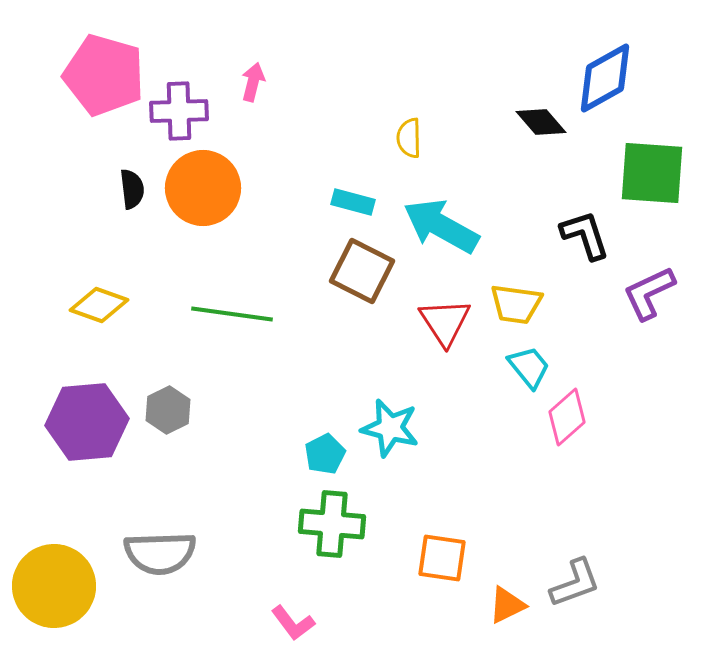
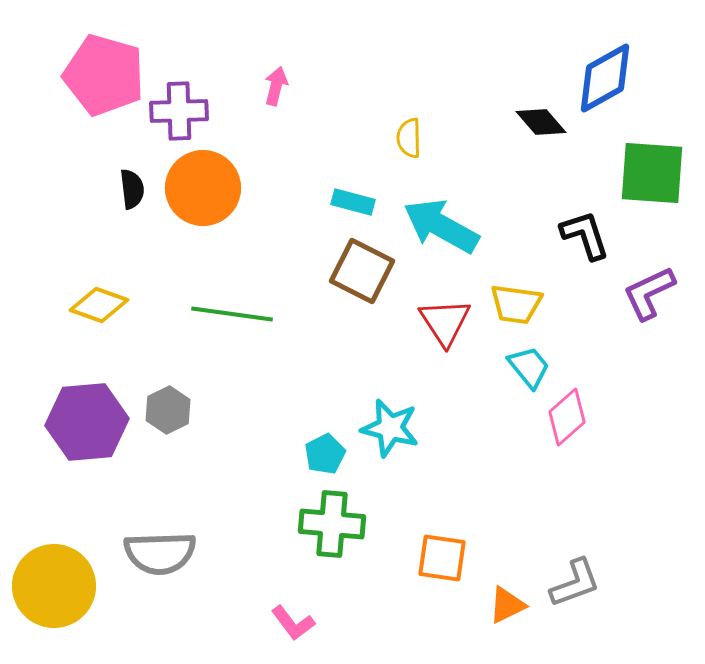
pink arrow: moved 23 px right, 4 px down
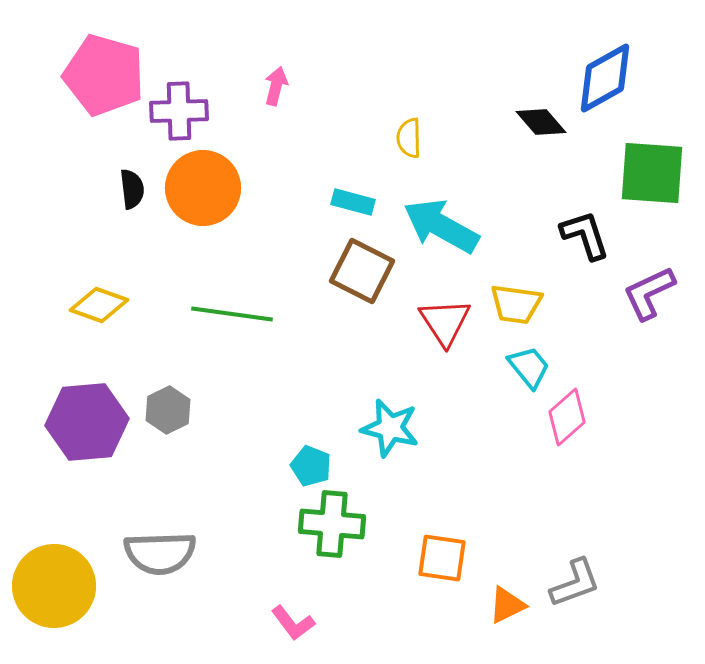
cyan pentagon: moved 14 px left, 12 px down; rotated 24 degrees counterclockwise
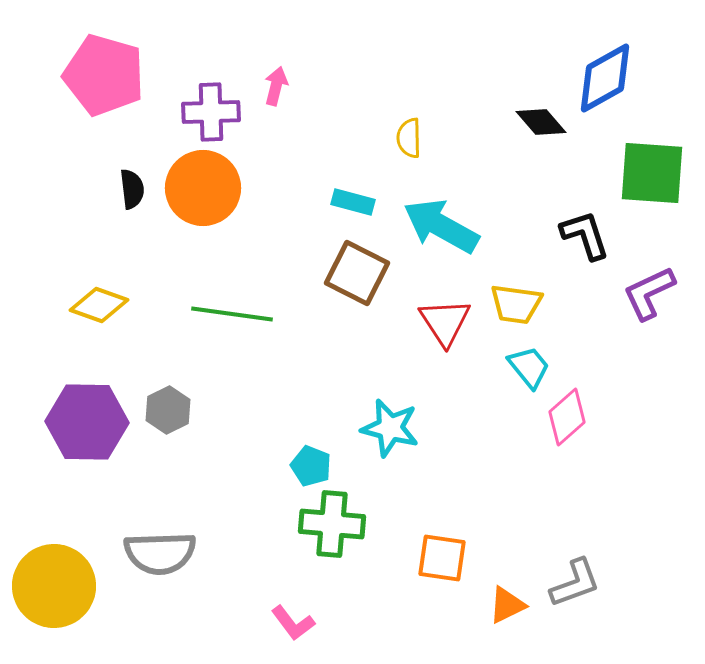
purple cross: moved 32 px right, 1 px down
brown square: moved 5 px left, 2 px down
purple hexagon: rotated 6 degrees clockwise
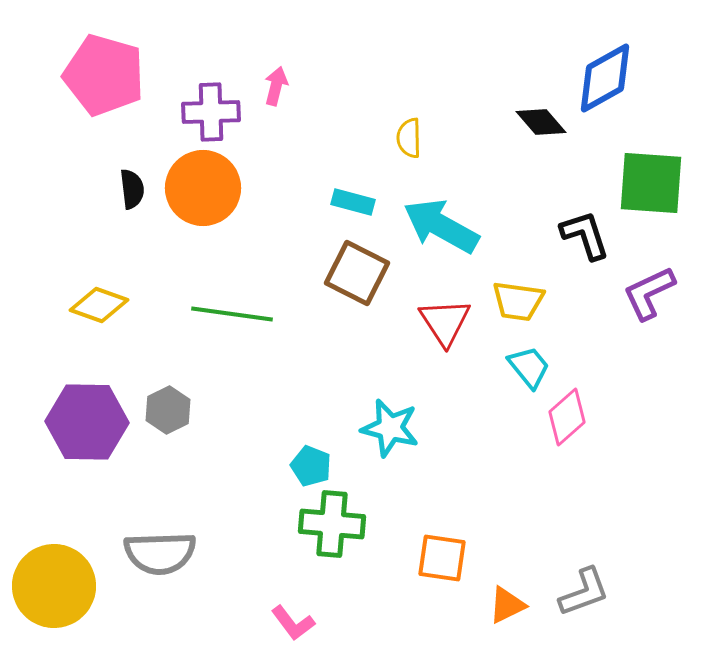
green square: moved 1 px left, 10 px down
yellow trapezoid: moved 2 px right, 3 px up
gray L-shape: moved 9 px right, 9 px down
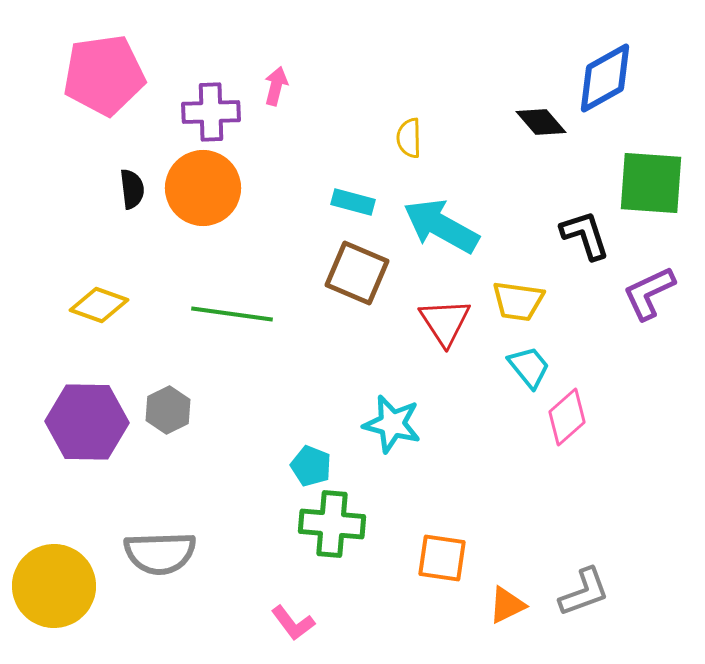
pink pentagon: rotated 24 degrees counterclockwise
brown square: rotated 4 degrees counterclockwise
cyan star: moved 2 px right, 4 px up
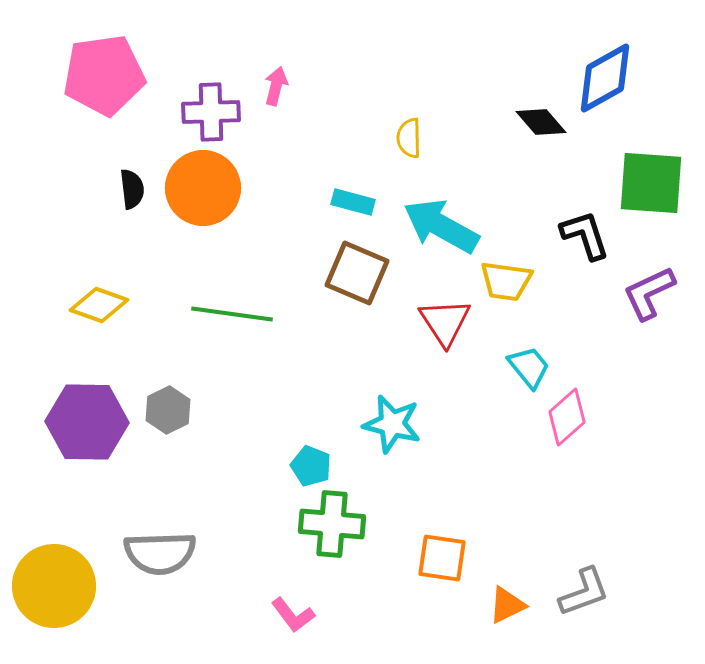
yellow trapezoid: moved 12 px left, 20 px up
pink L-shape: moved 8 px up
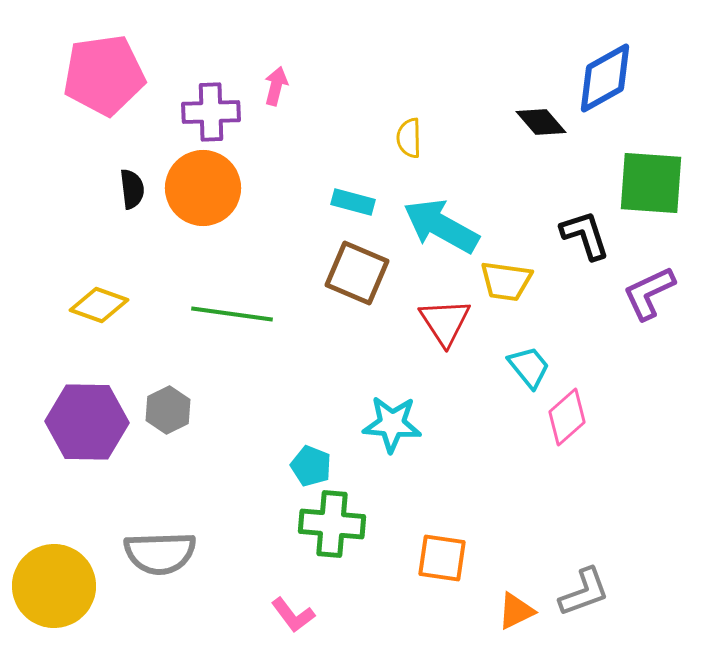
cyan star: rotated 10 degrees counterclockwise
orange triangle: moved 9 px right, 6 px down
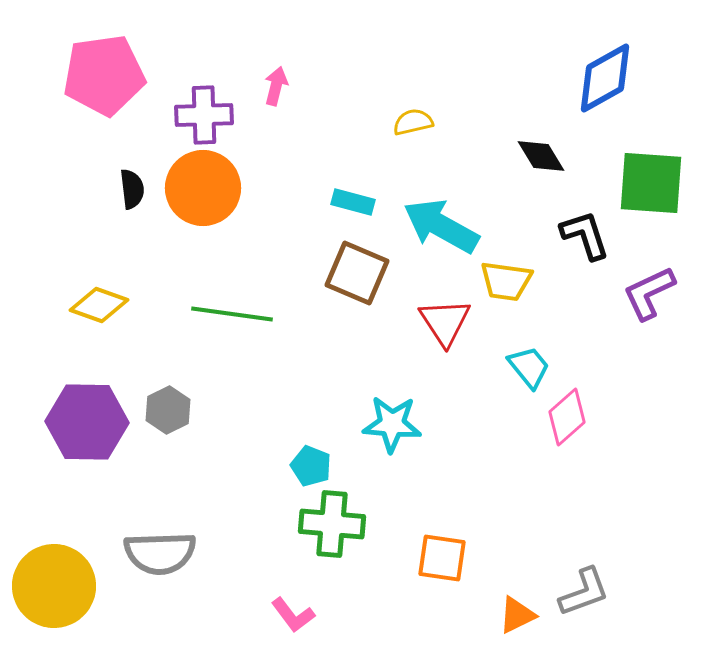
purple cross: moved 7 px left, 3 px down
black diamond: moved 34 px down; rotated 9 degrees clockwise
yellow semicircle: moved 4 px right, 16 px up; rotated 78 degrees clockwise
orange triangle: moved 1 px right, 4 px down
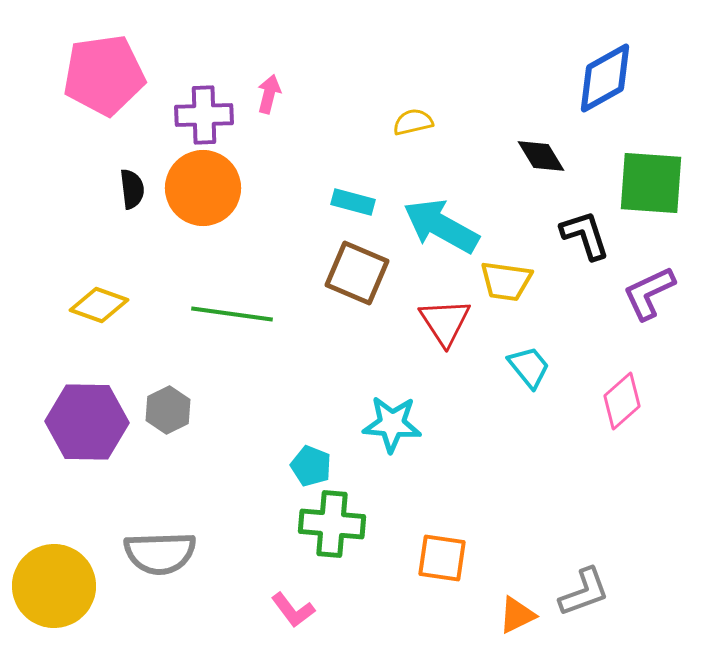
pink arrow: moved 7 px left, 8 px down
pink diamond: moved 55 px right, 16 px up
pink L-shape: moved 5 px up
